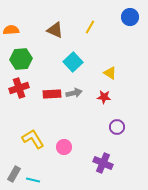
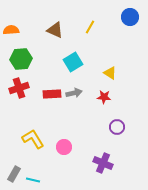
cyan square: rotated 12 degrees clockwise
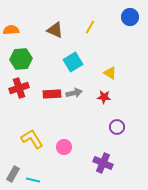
yellow L-shape: moved 1 px left
gray rectangle: moved 1 px left
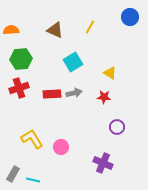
pink circle: moved 3 px left
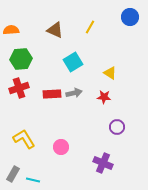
yellow L-shape: moved 8 px left
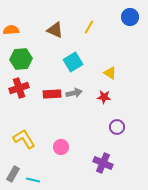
yellow line: moved 1 px left
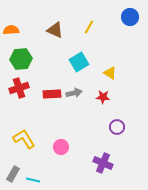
cyan square: moved 6 px right
red star: moved 1 px left
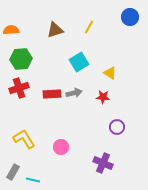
brown triangle: rotated 42 degrees counterclockwise
gray rectangle: moved 2 px up
